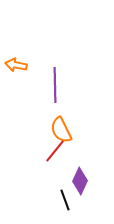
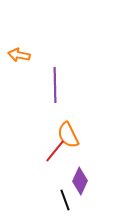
orange arrow: moved 3 px right, 10 px up
orange semicircle: moved 7 px right, 5 px down
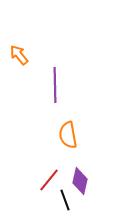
orange arrow: rotated 40 degrees clockwise
orange semicircle: rotated 16 degrees clockwise
red line: moved 6 px left, 29 px down
purple diamond: rotated 12 degrees counterclockwise
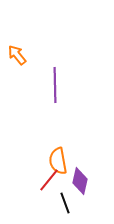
orange arrow: moved 2 px left
orange semicircle: moved 10 px left, 26 px down
black line: moved 3 px down
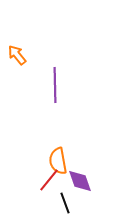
purple diamond: rotated 32 degrees counterclockwise
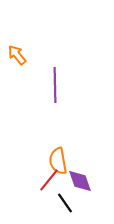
black line: rotated 15 degrees counterclockwise
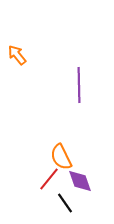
purple line: moved 24 px right
orange semicircle: moved 3 px right, 4 px up; rotated 16 degrees counterclockwise
red line: moved 1 px up
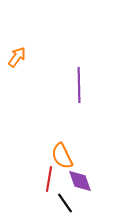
orange arrow: moved 2 px down; rotated 75 degrees clockwise
orange semicircle: moved 1 px right, 1 px up
red line: rotated 30 degrees counterclockwise
